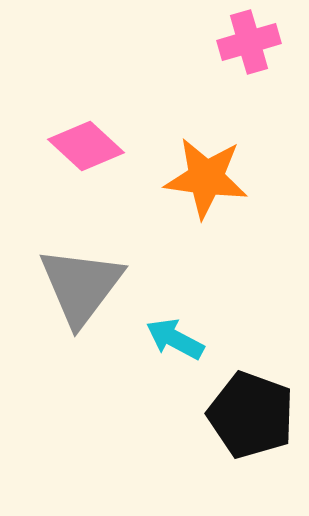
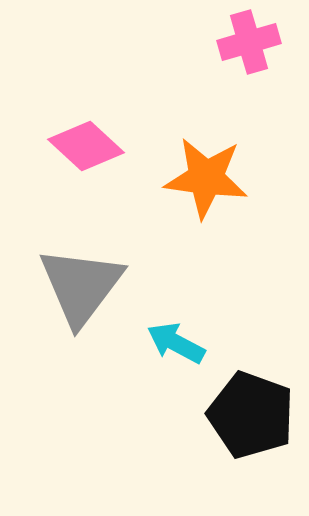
cyan arrow: moved 1 px right, 4 px down
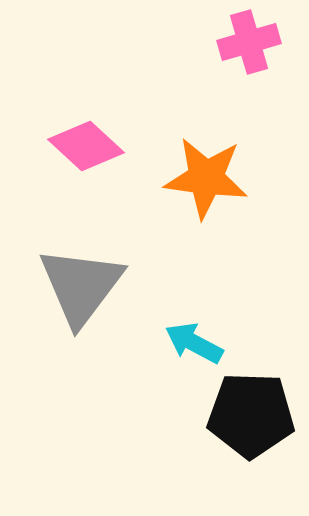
cyan arrow: moved 18 px right
black pentagon: rotated 18 degrees counterclockwise
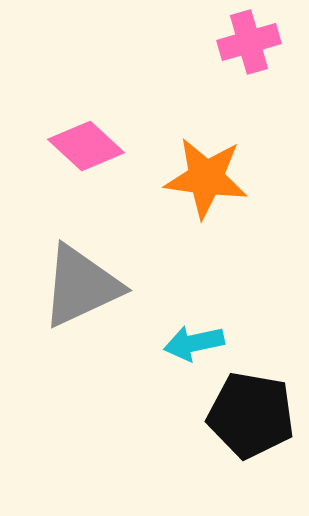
gray triangle: rotated 28 degrees clockwise
cyan arrow: rotated 40 degrees counterclockwise
black pentagon: rotated 8 degrees clockwise
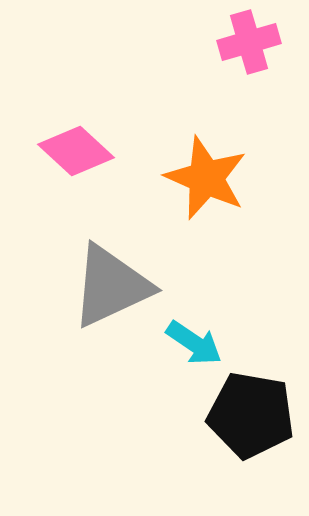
pink diamond: moved 10 px left, 5 px down
orange star: rotated 16 degrees clockwise
gray triangle: moved 30 px right
cyan arrow: rotated 134 degrees counterclockwise
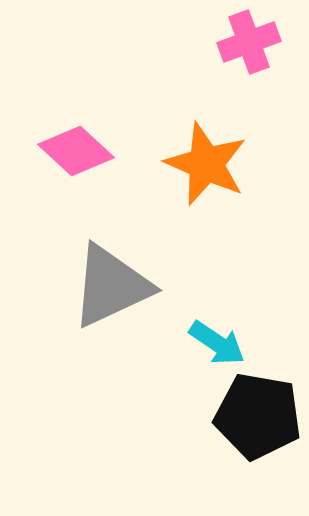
pink cross: rotated 4 degrees counterclockwise
orange star: moved 14 px up
cyan arrow: moved 23 px right
black pentagon: moved 7 px right, 1 px down
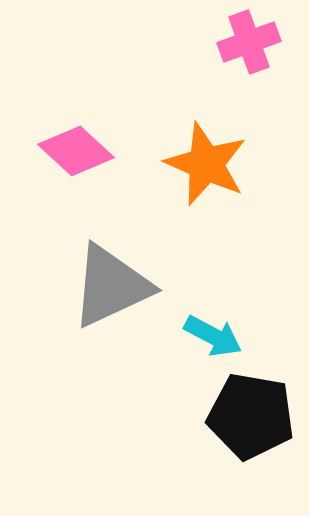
cyan arrow: moved 4 px left, 7 px up; rotated 6 degrees counterclockwise
black pentagon: moved 7 px left
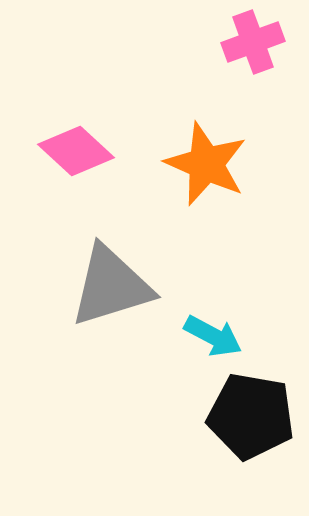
pink cross: moved 4 px right
gray triangle: rotated 8 degrees clockwise
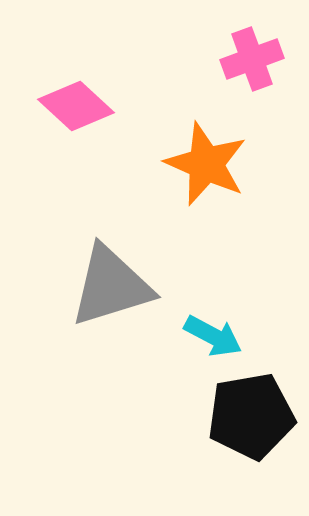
pink cross: moved 1 px left, 17 px down
pink diamond: moved 45 px up
black pentagon: rotated 20 degrees counterclockwise
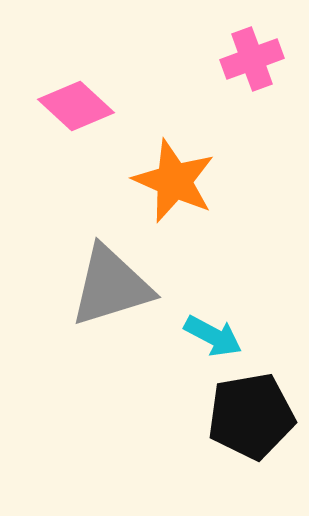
orange star: moved 32 px left, 17 px down
